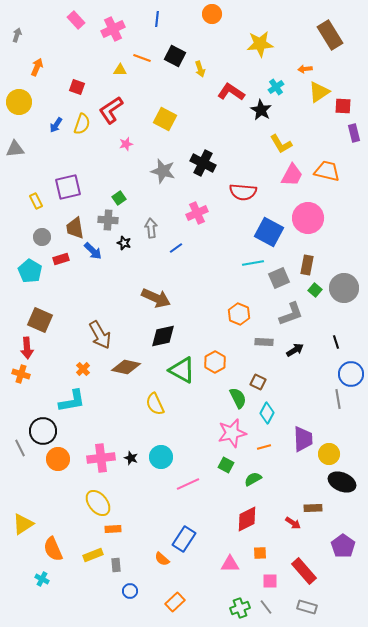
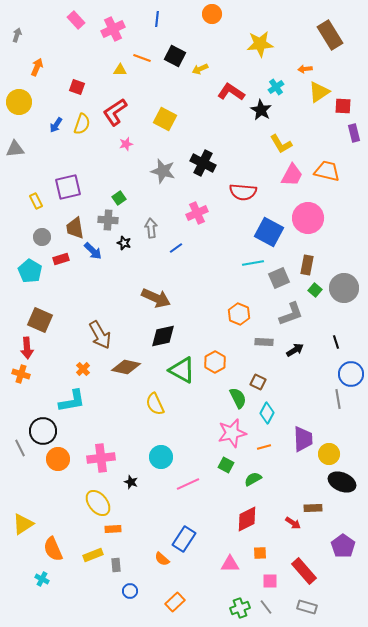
yellow arrow at (200, 69): rotated 84 degrees clockwise
red L-shape at (111, 110): moved 4 px right, 2 px down
black star at (131, 458): moved 24 px down
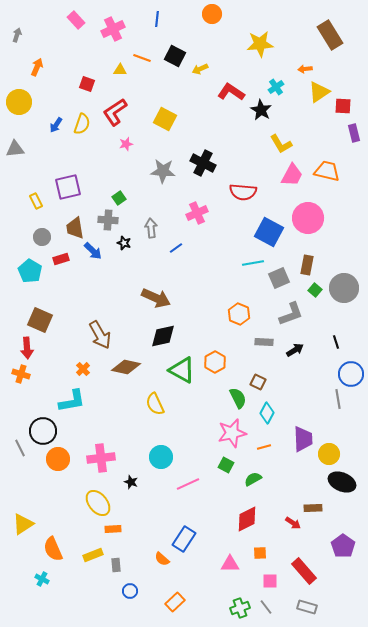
red square at (77, 87): moved 10 px right, 3 px up
gray star at (163, 171): rotated 10 degrees counterclockwise
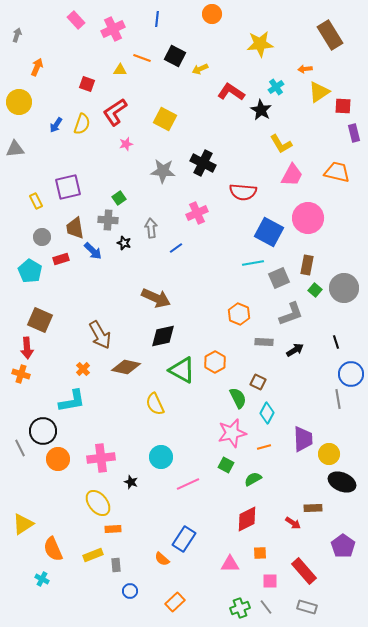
orange trapezoid at (327, 171): moved 10 px right, 1 px down
